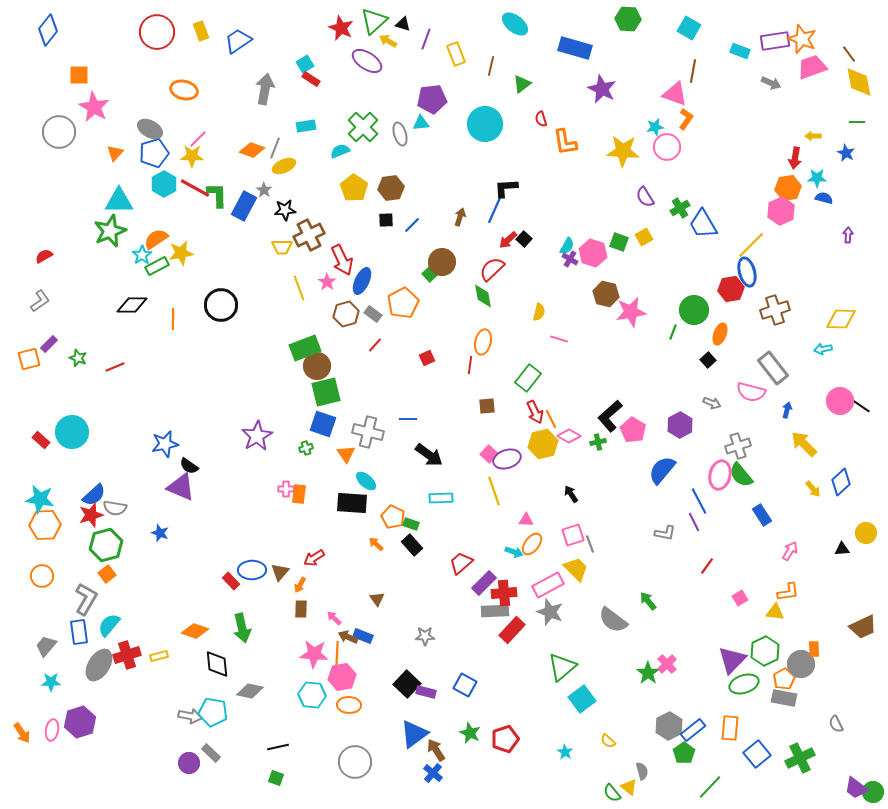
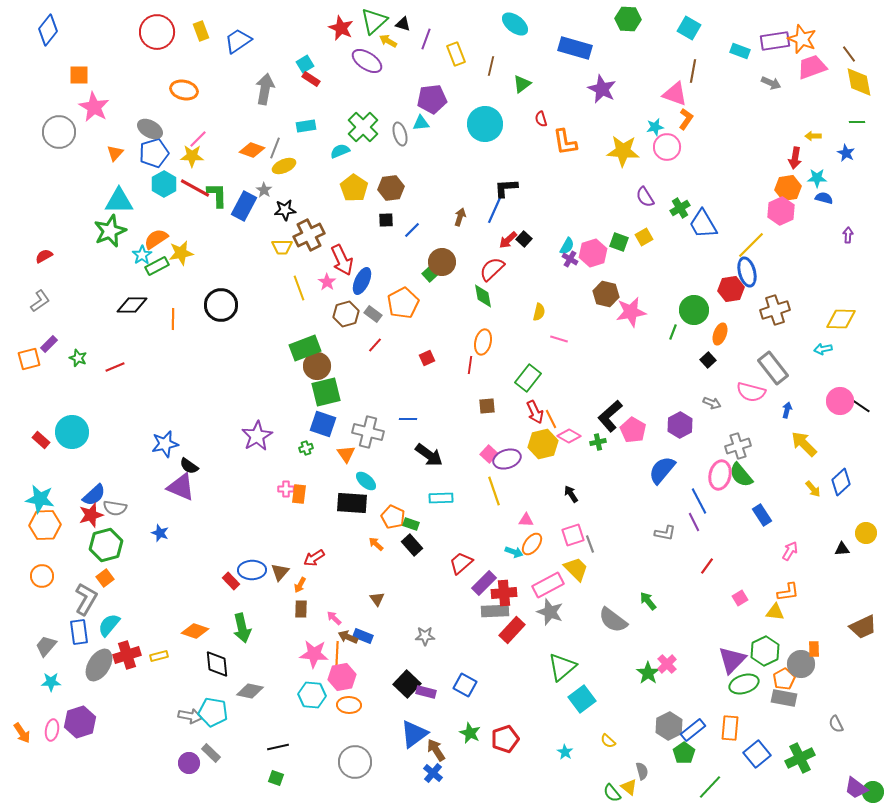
blue line at (412, 225): moved 5 px down
pink hexagon at (593, 253): rotated 24 degrees clockwise
orange square at (107, 574): moved 2 px left, 4 px down
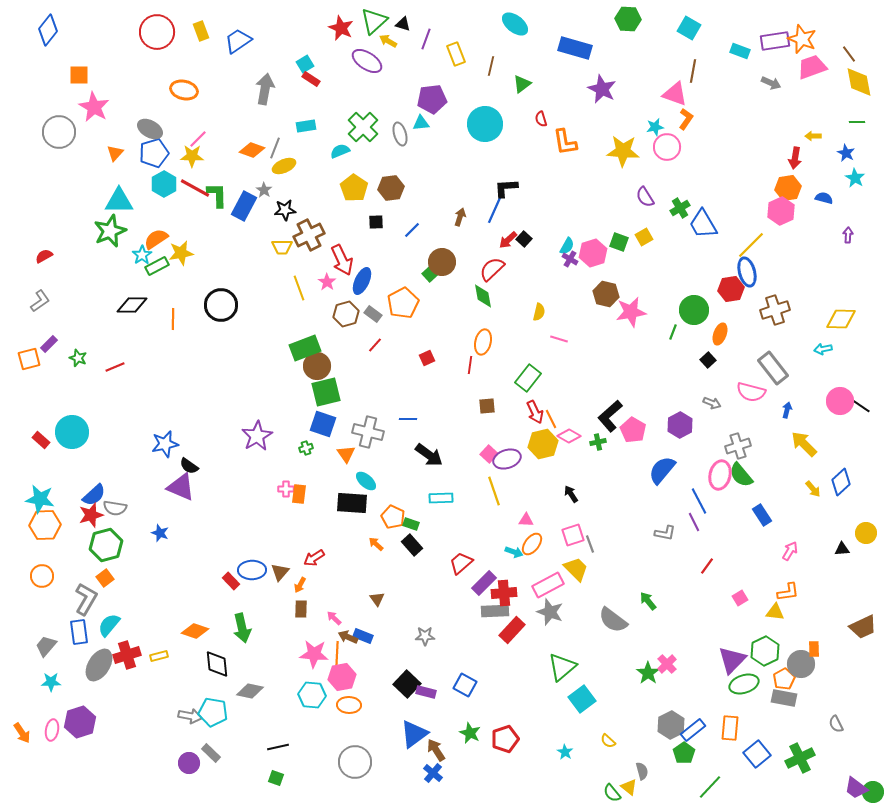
cyan star at (817, 178): moved 38 px right; rotated 30 degrees clockwise
black square at (386, 220): moved 10 px left, 2 px down
gray hexagon at (669, 726): moved 2 px right, 1 px up
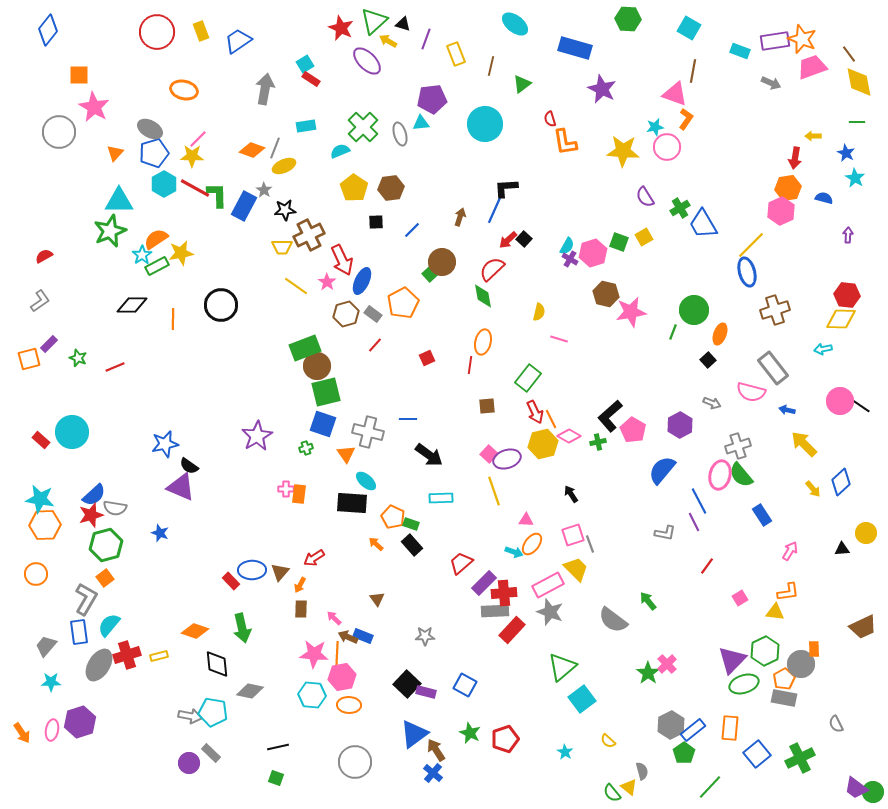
purple ellipse at (367, 61): rotated 12 degrees clockwise
red semicircle at (541, 119): moved 9 px right
yellow line at (299, 288): moved 3 px left, 2 px up; rotated 35 degrees counterclockwise
red hexagon at (731, 289): moved 116 px right, 6 px down; rotated 15 degrees clockwise
blue arrow at (787, 410): rotated 91 degrees counterclockwise
orange circle at (42, 576): moved 6 px left, 2 px up
